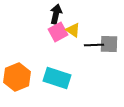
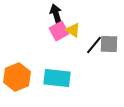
black arrow: rotated 30 degrees counterclockwise
pink square: moved 1 px right, 1 px up
black line: rotated 48 degrees counterclockwise
cyan rectangle: rotated 12 degrees counterclockwise
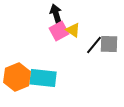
cyan rectangle: moved 14 px left
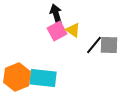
pink square: moved 2 px left
gray square: moved 1 px down
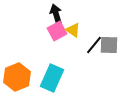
cyan rectangle: moved 9 px right; rotated 72 degrees counterclockwise
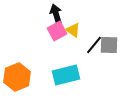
cyan rectangle: moved 14 px right, 3 px up; rotated 52 degrees clockwise
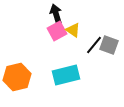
gray square: rotated 18 degrees clockwise
orange hexagon: rotated 8 degrees clockwise
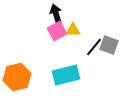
yellow triangle: rotated 35 degrees counterclockwise
black line: moved 2 px down
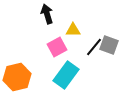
black arrow: moved 9 px left
pink square: moved 16 px down
cyan rectangle: rotated 40 degrees counterclockwise
